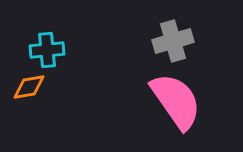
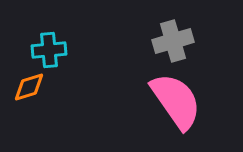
cyan cross: moved 2 px right
orange diamond: rotated 8 degrees counterclockwise
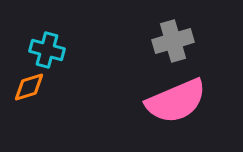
cyan cross: moved 2 px left; rotated 20 degrees clockwise
pink semicircle: rotated 102 degrees clockwise
